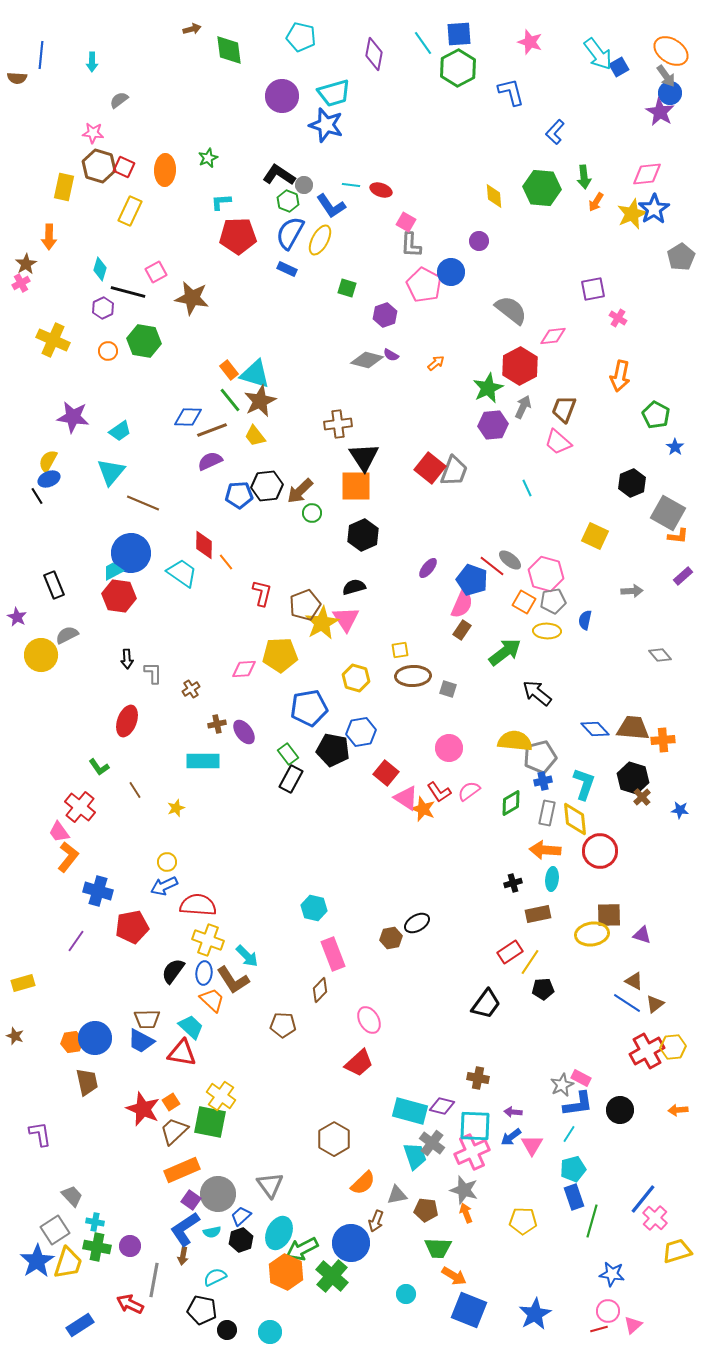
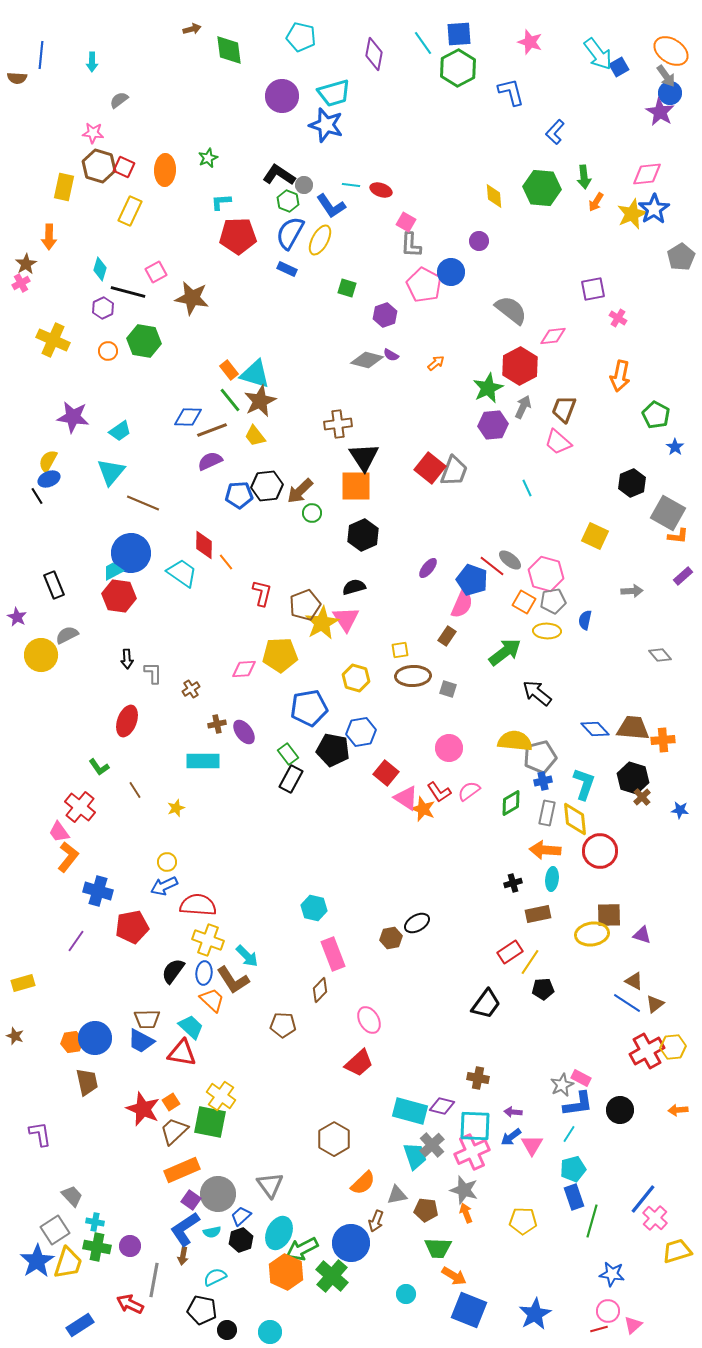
brown rectangle at (462, 630): moved 15 px left, 6 px down
gray cross at (432, 1143): moved 2 px down; rotated 10 degrees clockwise
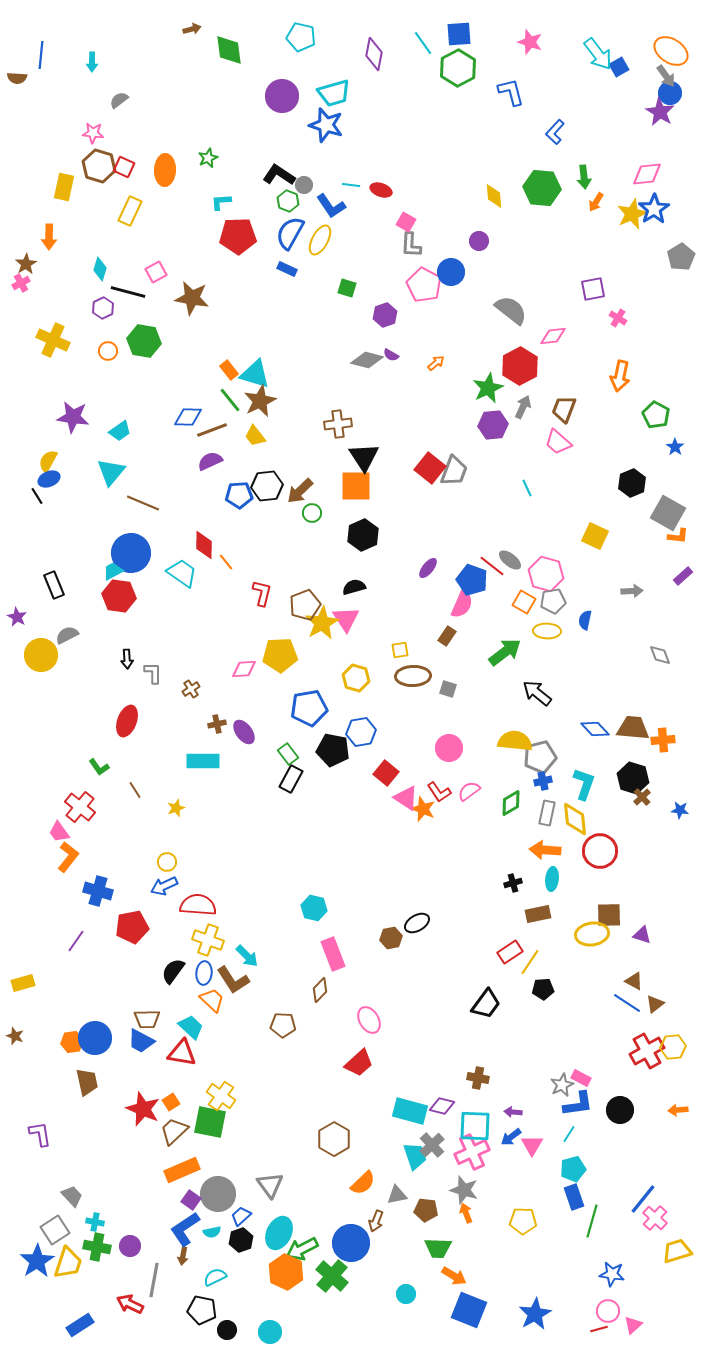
gray diamond at (660, 655): rotated 20 degrees clockwise
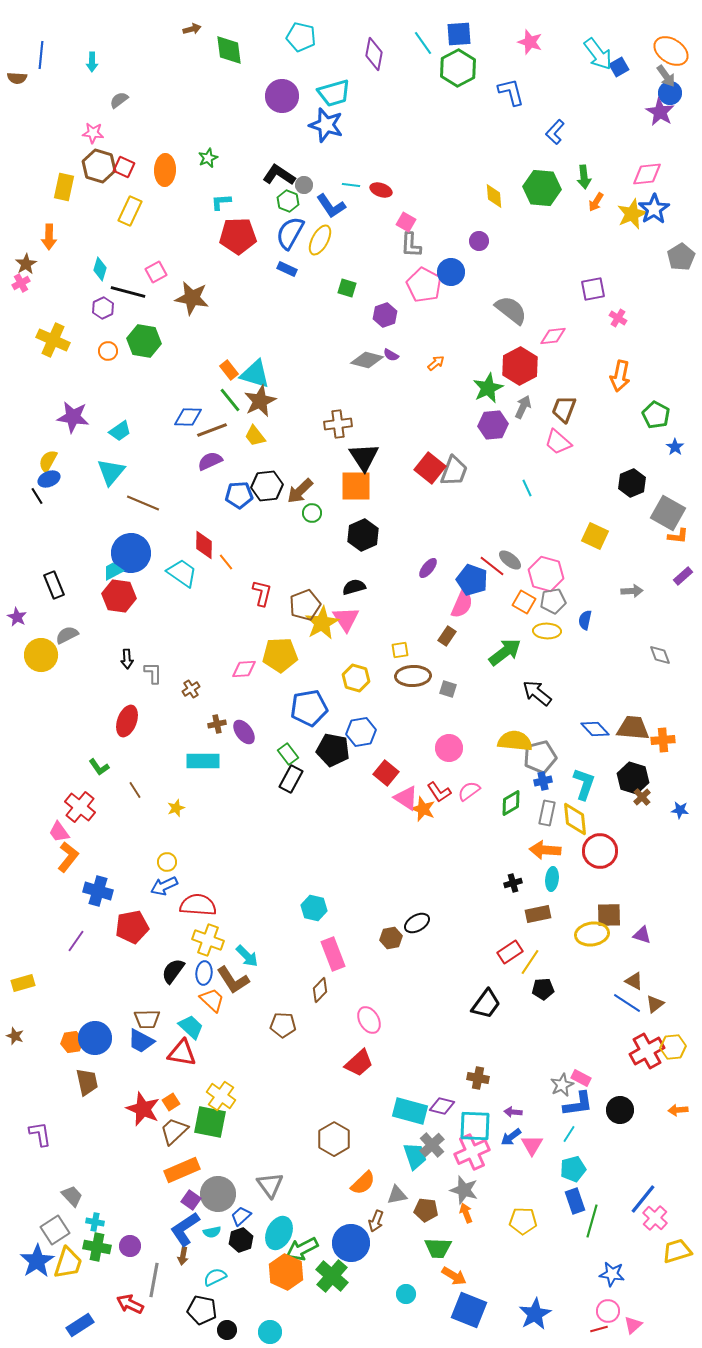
blue rectangle at (574, 1197): moved 1 px right, 4 px down
